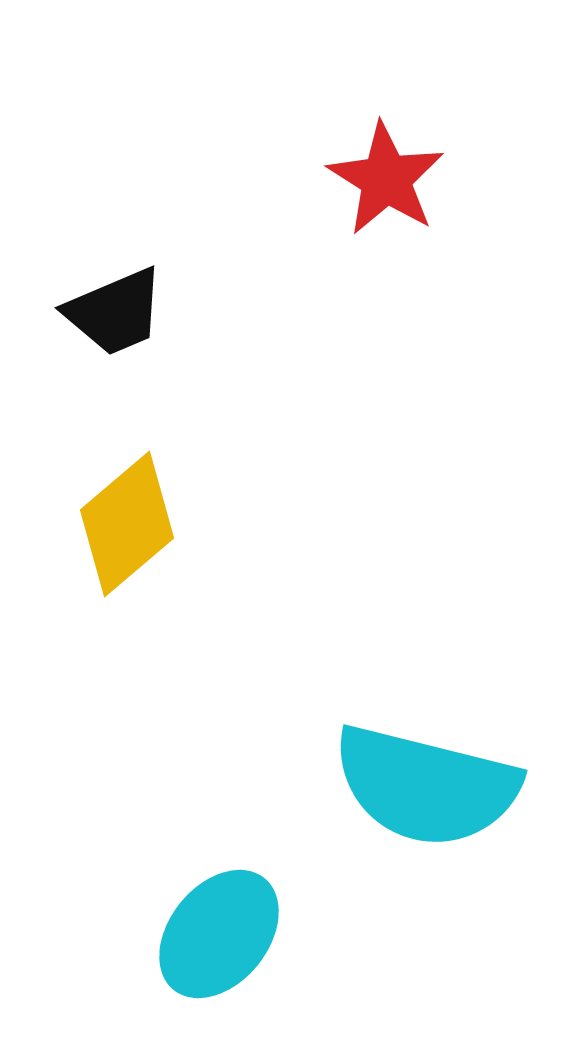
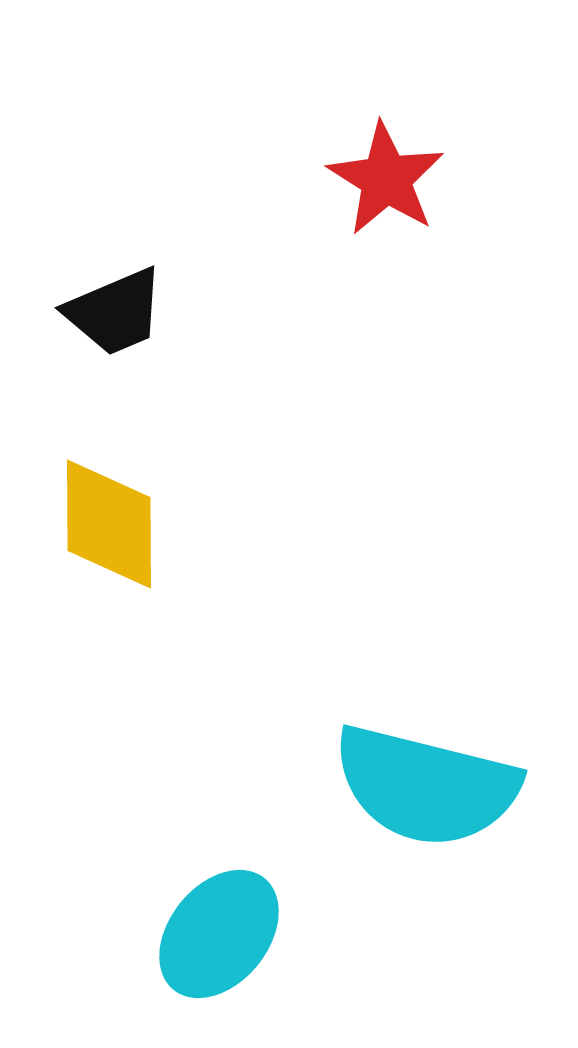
yellow diamond: moved 18 px left; rotated 50 degrees counterclockwise
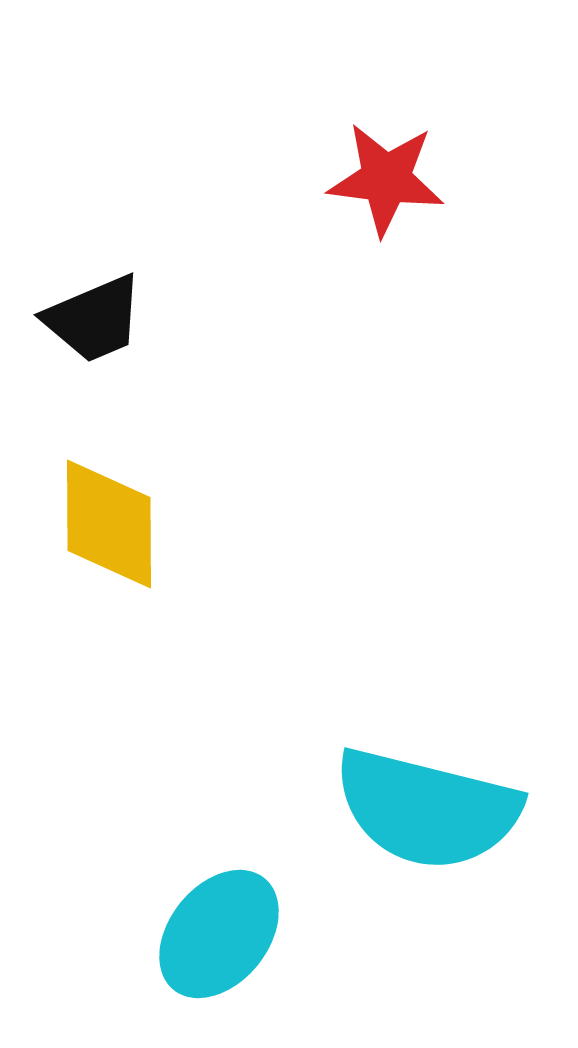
red star: rotated 25 degrees counterclockwise
black trapezoid: moved 21 px left, 7 px down
cyan semicircle: moved 1 px right, 23 px down
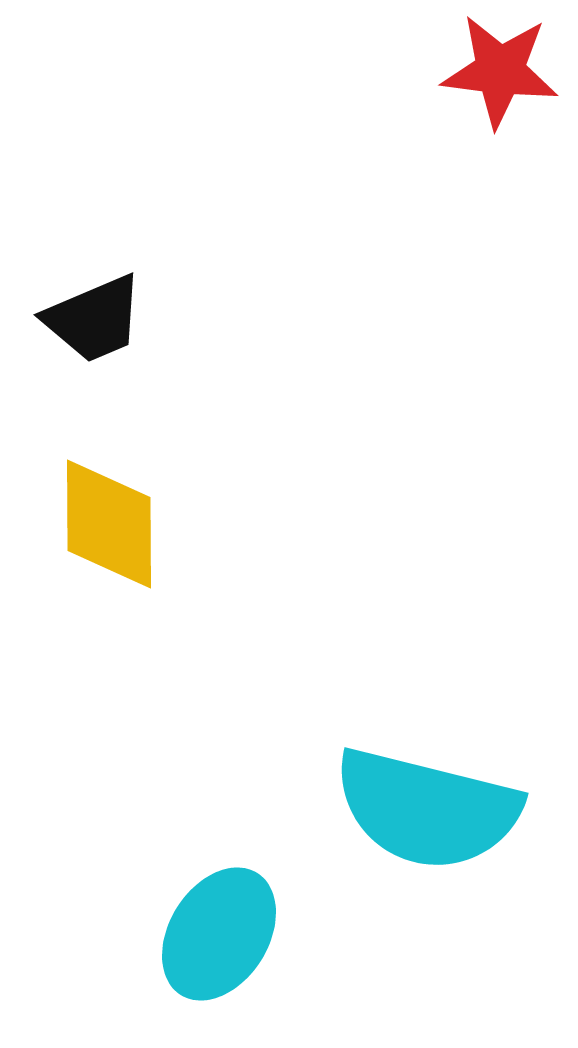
red star: moved 114 px right, 108 px up
cyan ellipse: rotated 7 degrees counterclockwise
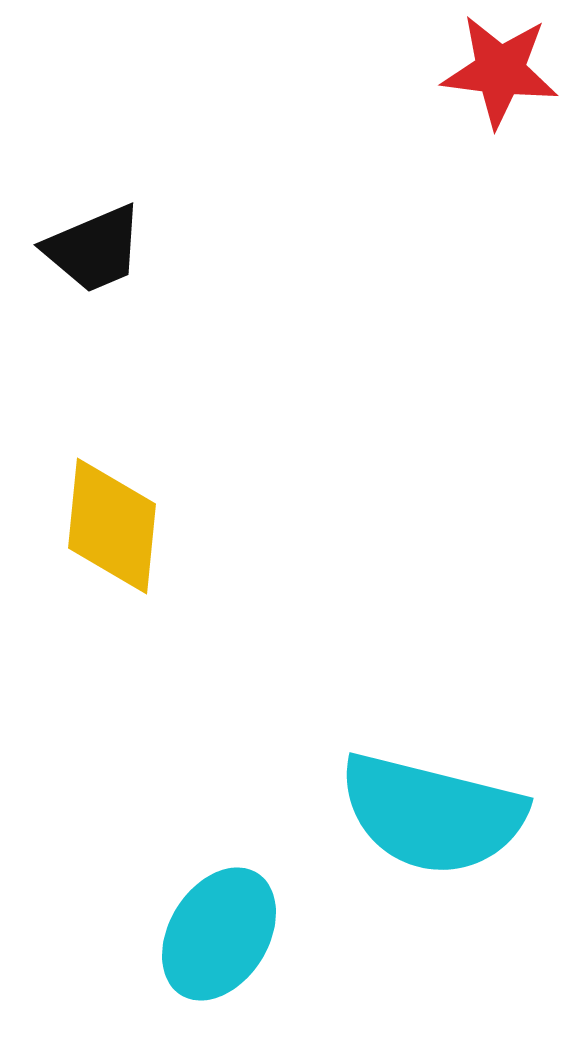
black trapezoid: moved 70 px up
yellow diamond: moved 3 px right, 2 px down; rotated 6 degrees clockwise
cyan semicircle: moved 5 px right, 5 px down
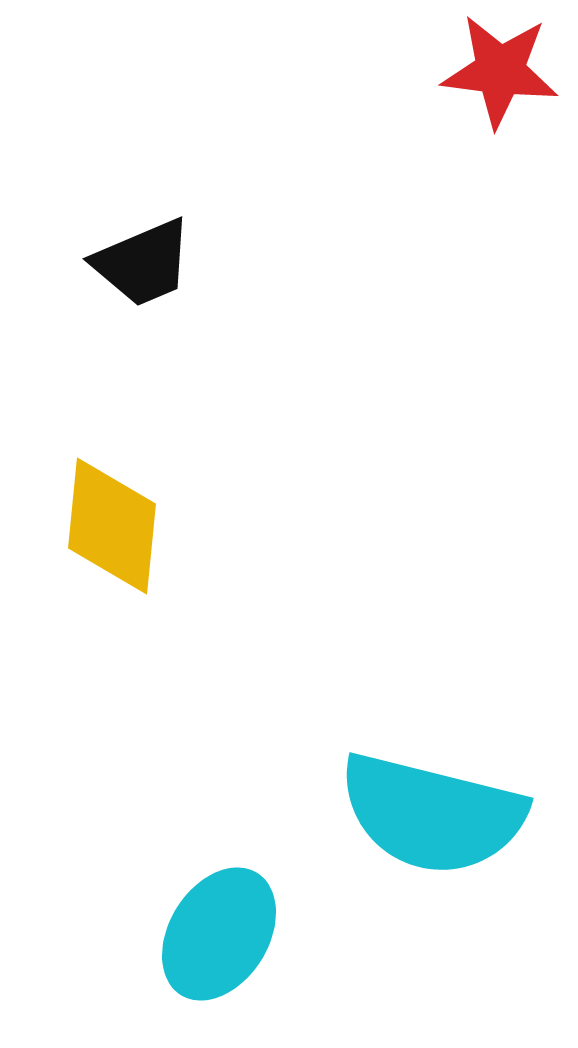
black trapezoid: moved 49 px right, 14 px down
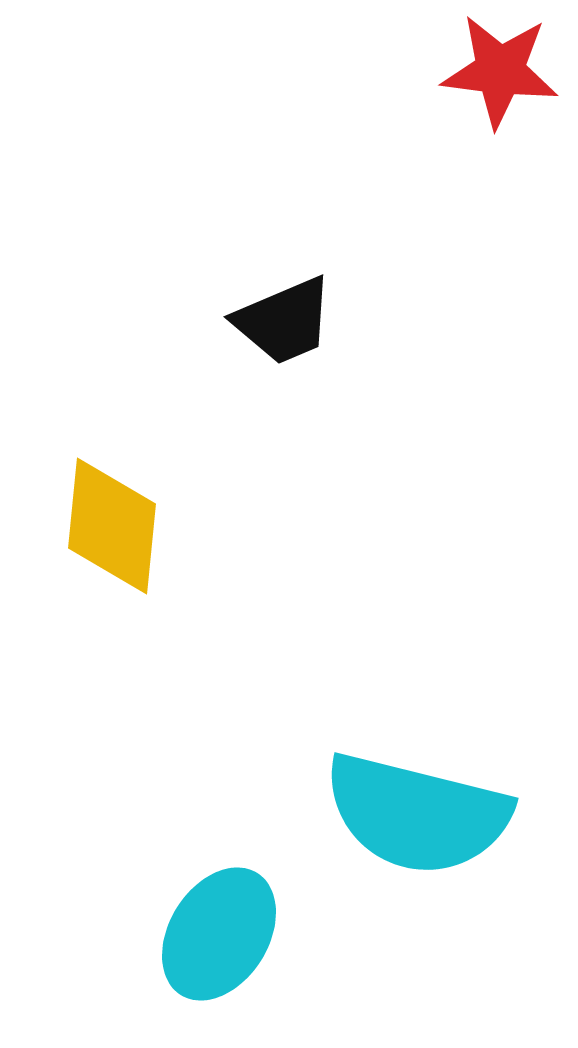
black trapezoid: moved 141 px right, 58 px down
cyan semicircle: moved 15 px left
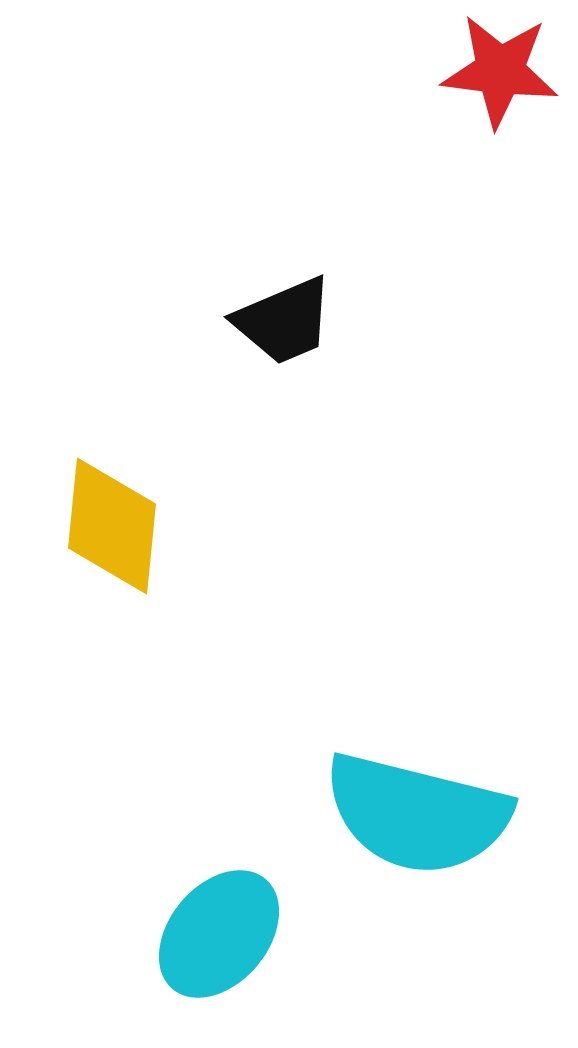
cyan ellipse: rotated 8 degrees clockwise
